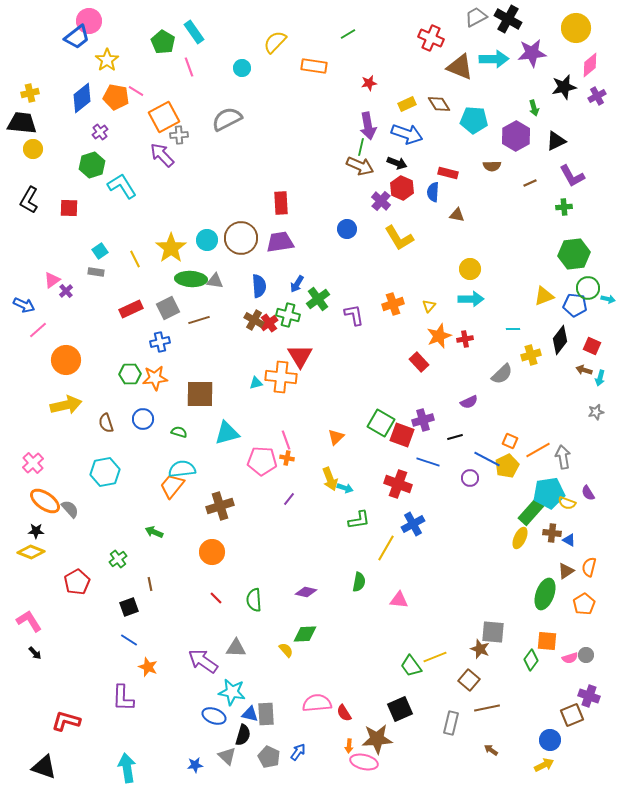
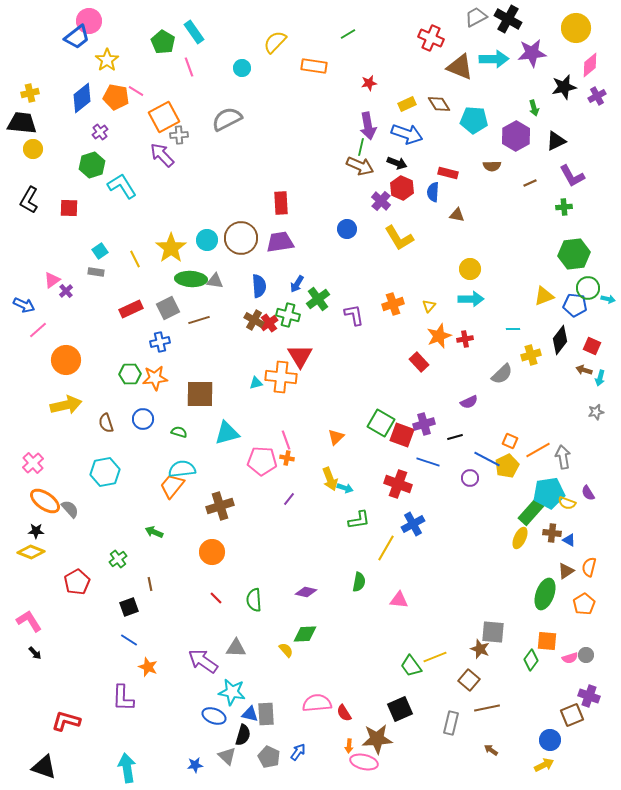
purple cross at (423, 420): moved 1 px right, 4 px down
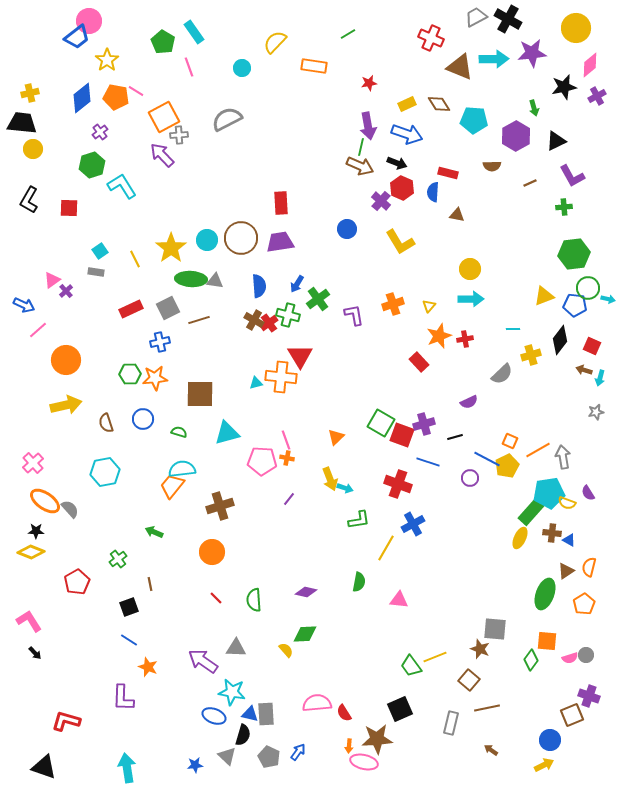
yellow L-shape at (399, 238): moved 1 px right, 4 px down
gray square at (493, 632): moved 2 px right, 3 px up
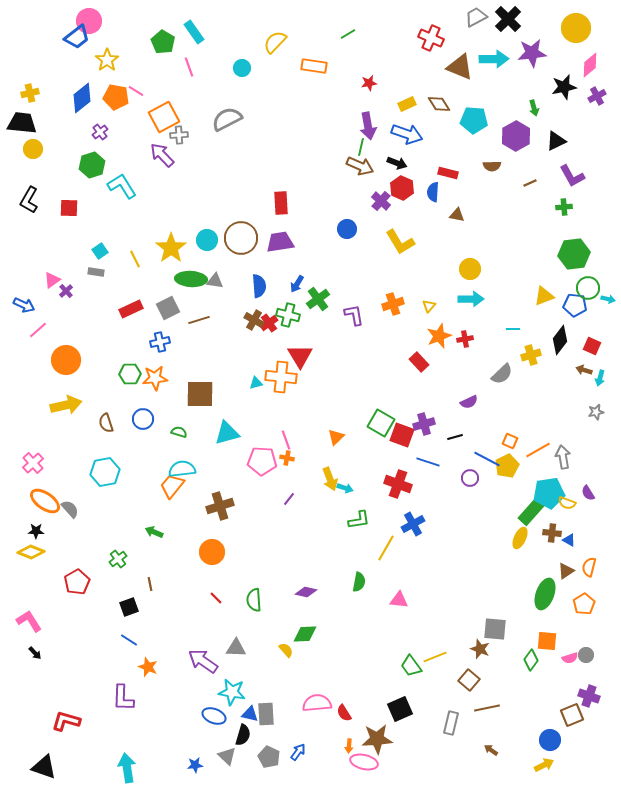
black cross at (508, 19): rotated 16 degrees clockwise
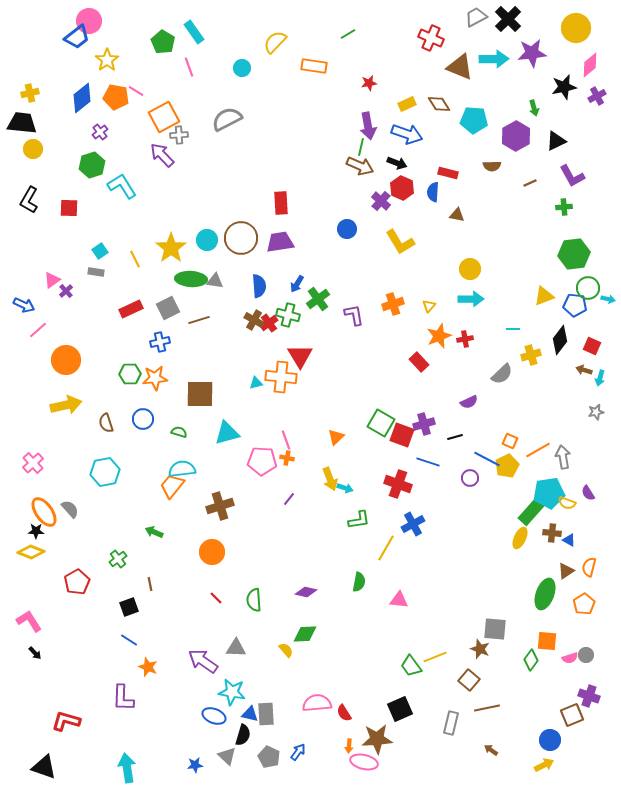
orange ellipse at (45, 501): moved 1 px left, 11 px down; rotated 20 degrees clockwise
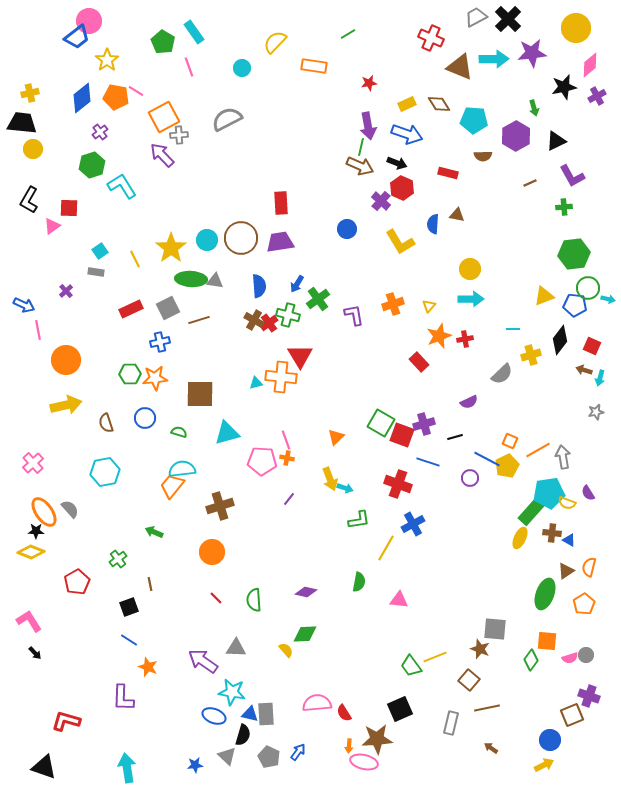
brown semicircle at (492, 166): moved 9 px left, 10 px up
blue semicircle at (433, 192): moved 32 px down
pink triangle at (52, 280): moved 54 px up
pink line at (38, 330): rotated 60 degrees counterclockwise
blue circle at (143, 419): moved 2 px right, 1 px up
brown arrow at (491, 750): moved 2 px up
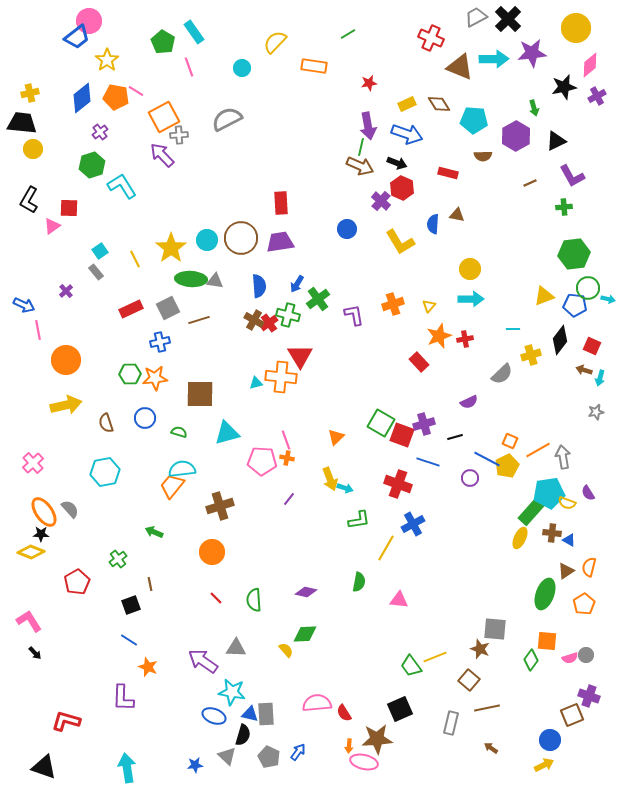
gray rectangle at (96, 272): rotated 42 degrees clockwise
black star at (36, 531): moved 5 px right, 3 px down
black square at (129, 607): moved 2 px right, 2 px up
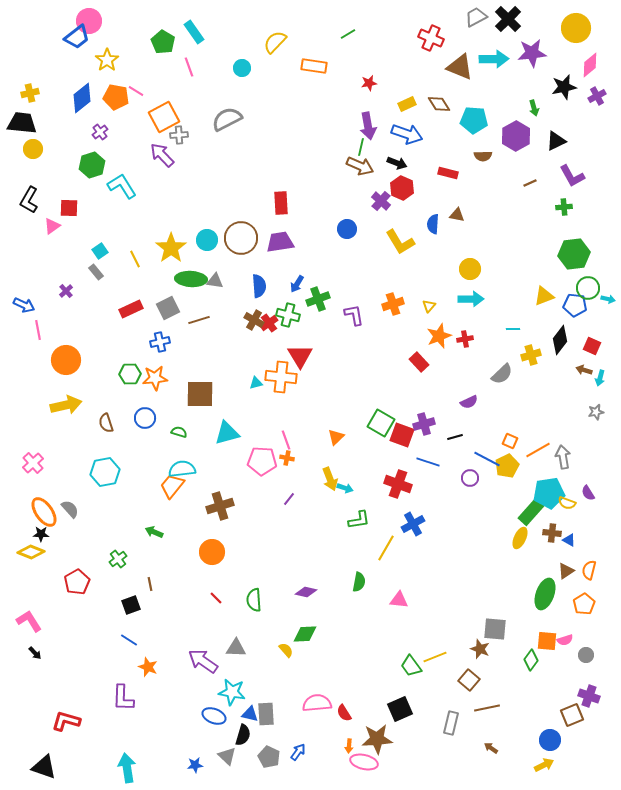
green cross at (318, 299): rotated 15 degrees clockwise
orange semicircle at (589, 567): moved 3 px down
pink semicircle at (570, 658): moved 5 px left, 18 px up
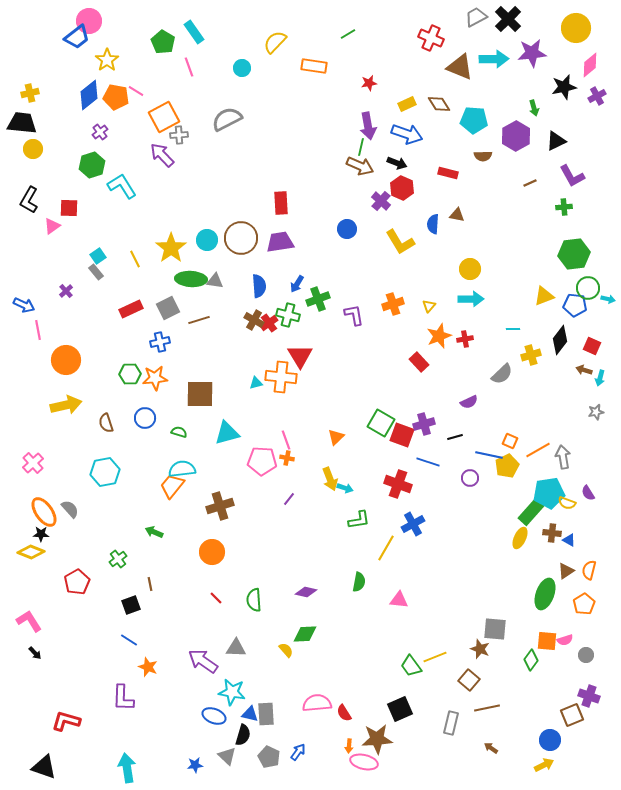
blue diamond at (82, 98): moved 7 px right, 3 px up
cyan square at (100, 251): moved 2 px left, 5 px down
blue line at (487, 459): moved 2 px right, 4 px up; rotated 16 degrees counterclockwise
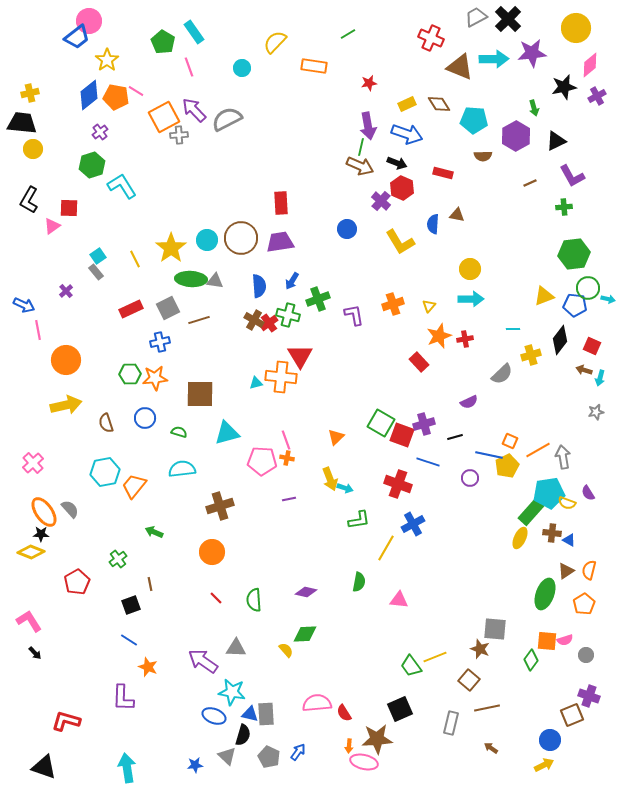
purple arrow at (162, 155): moved 32 px right, 45 px up
red rectangle at (448, 173): moved 5 px left
blue arrow at (297, 284): moved 5 px left, 3 px up
orange trapezoid at (172, 486): moved 38 px left
purple line at (289, 499): rotated 40 degrees clockwise
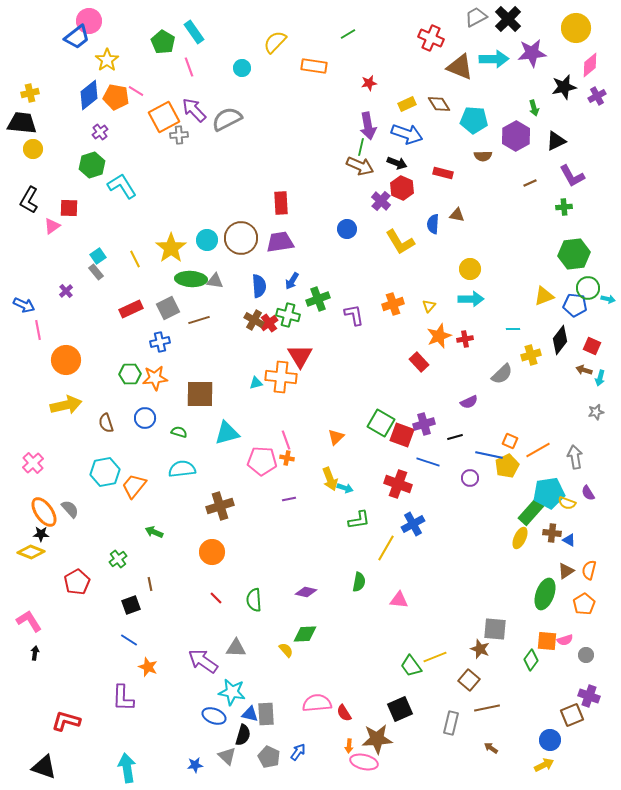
gray arrow at (563, 457): moved 12 px right
black arrow at (35, 653): rotated 128 degrees counterclockwise
